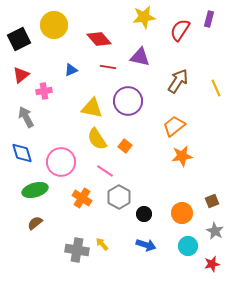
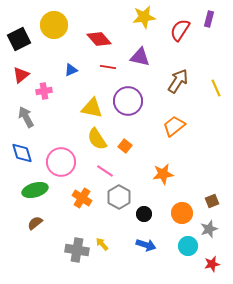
orange star: moved 19 px left, 18 px down
gray star: moved 6 px left, 2 px up; rotated 24 degrees clockwise
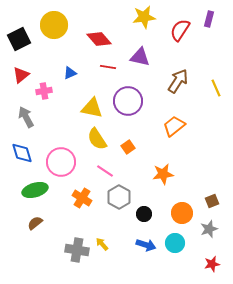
blue triangle: moved 1 px left, 3 px down
orange square: moved 3 px right, 1 px down; rotated 16 degrees clockwise
cyan circle: moved 13 px left, 3 px up
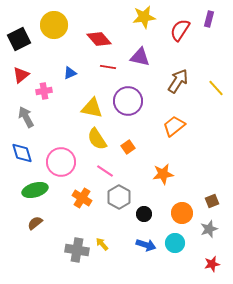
yellow line: rotated 18 degrees counterclockwise
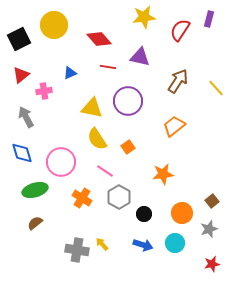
brown square: rotated 16 degrees counterclockwise
blue arrow: moved 3 px left
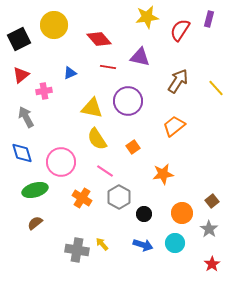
yellow star: moved 3 px right
orange square: moved 5 px right
gray star: rotated 18 degrees counterclockwise
red star: rotated 21 degrees counterclockwise
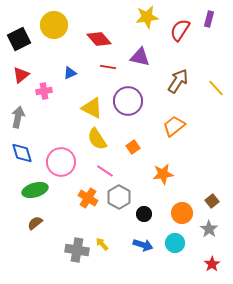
yellow triangle: rotated 15 degrees clockwise
gray arrow: moved 8 px left; rotated 40 degrees clockwise
orange cross: moved 6 px right
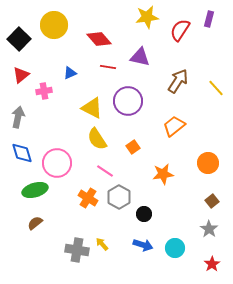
black square: rotated 20 degrees counterclockwise
pink circle: moved 4 px left, 1 px down
orange circle: moved 26 px right, 50 px up
cyan circle: moved 5 px down
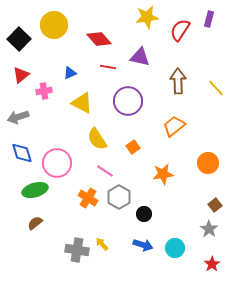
brown arrow: rotated 35 degrees counterclockwise
yellow triangle: moved 10 px left, 5 px up
gray arrow: rotated 120 degrees counterclockwise
brown square: moved 3 px right, 4 px down
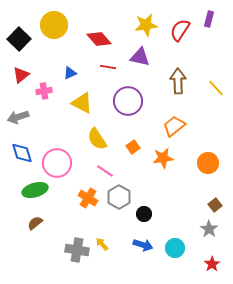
yellow star: moved 1 px left, 8 px down
orange star: moved 16 px up
